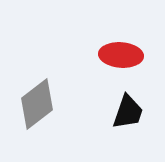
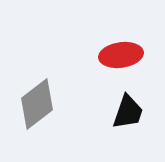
red ellipse: rotated 12 degrees counterclockwise
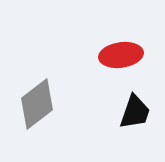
black trapezoid: moved 7 px right
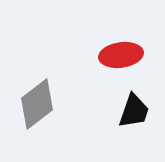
black trapezoid: moved 1 px left, 1 px up
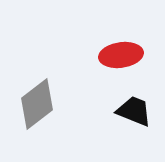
black trapezoid: rotated 87 degrees counterclockwise
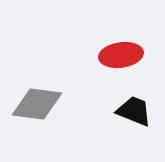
gray diamond: rotated 45 degrees clockwise
